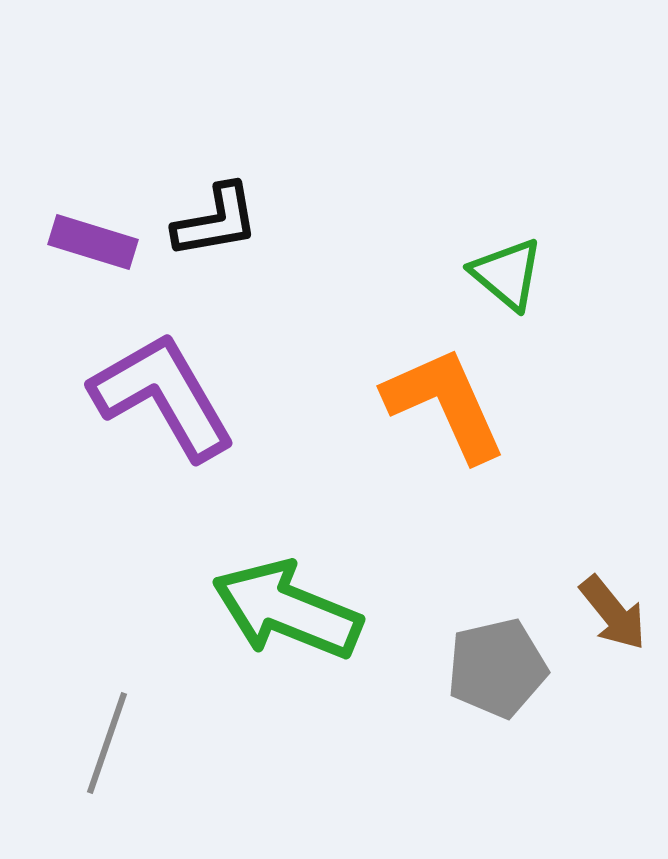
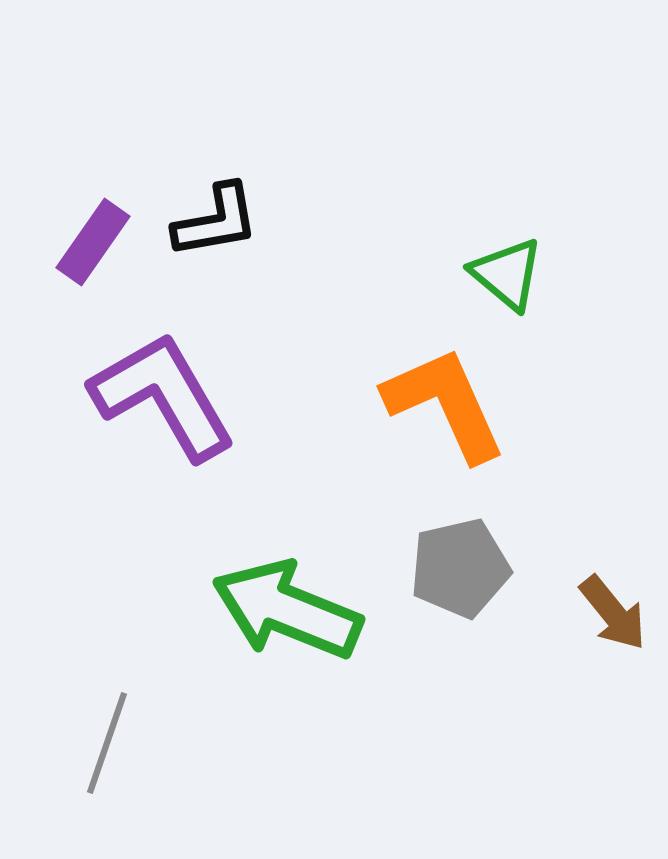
purple rectangle: rotated 72 degrees counterclockwise
gray pentagon: moved 37 px left, 100 px up
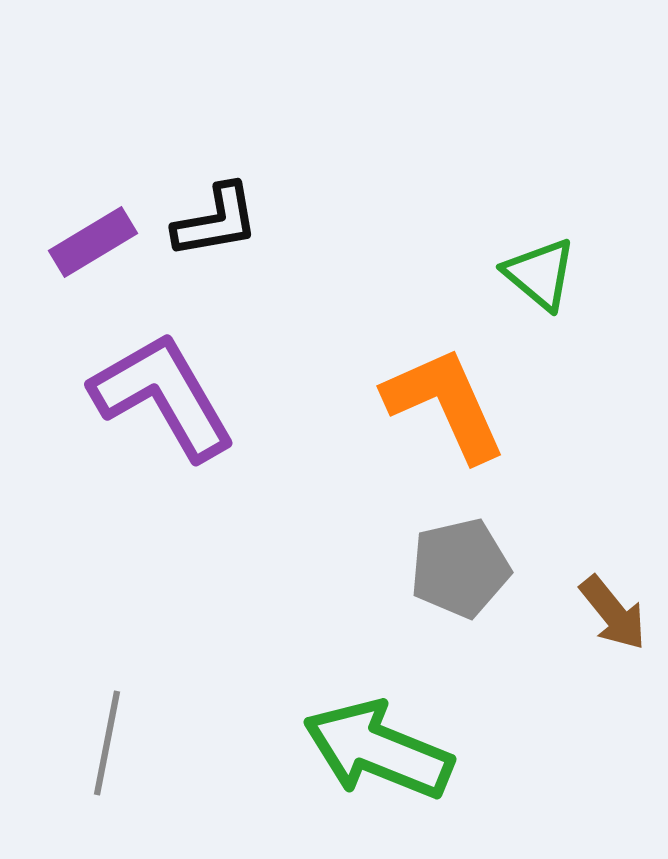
purple rectangle: rotated 24 degrees clockwise
green triangle: moved 33 px right
green arrow: moved 91 px right, 140 px down
gray line: rotated 8 degrees counterclockwise
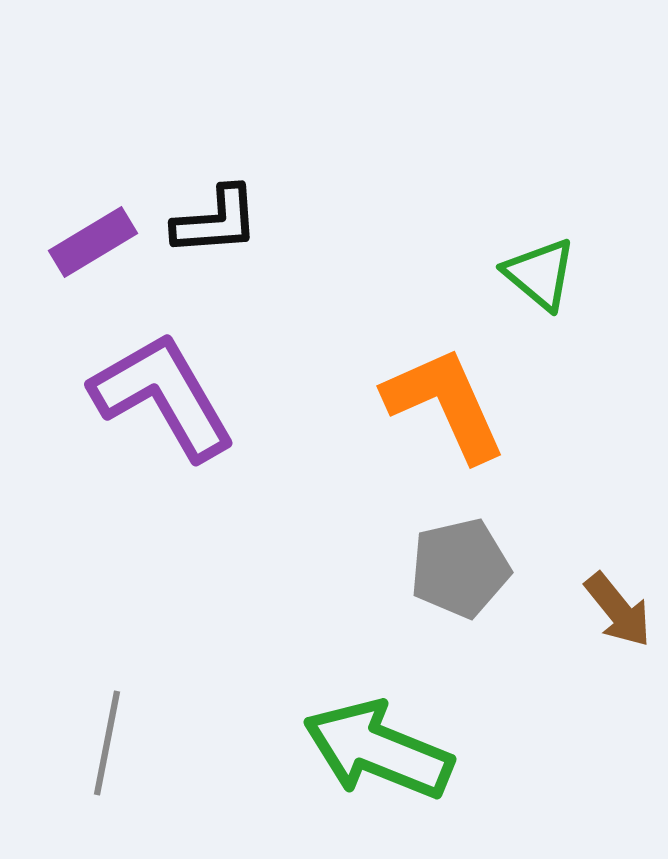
black L-shape: rotated 6 degrees clockwise
brown arrow: moved 5 px right, 3 px up
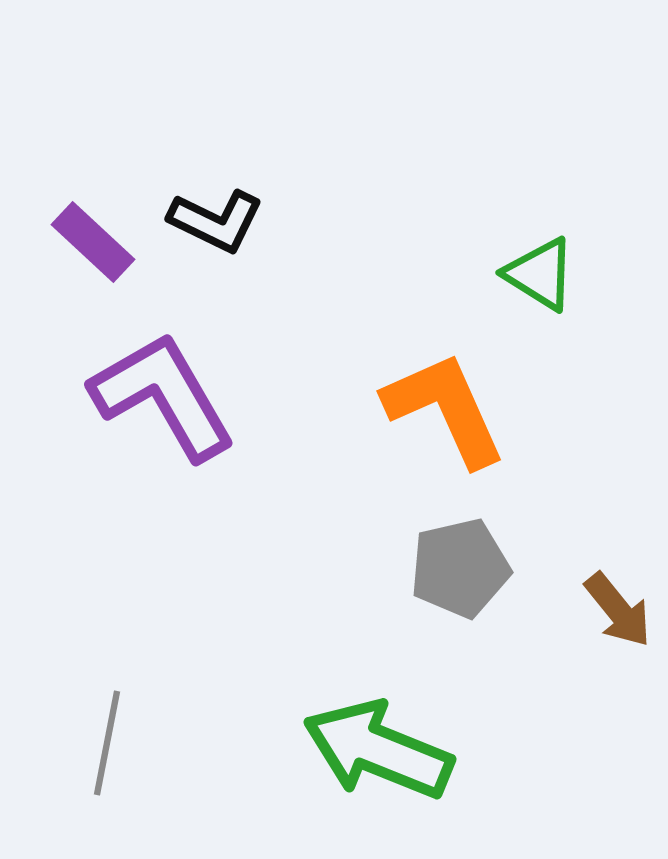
black L-shape: rotated 30 degrees clockwise
purple rectangle: rotated 74 degrees clockwise
green triangle: rotated 8 degrees counterclockwise
orange L-shape: moved 5 px down
